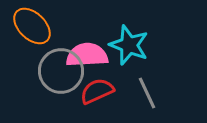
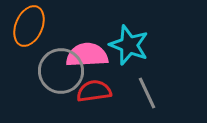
orange ellipse: moved 3 px left; rotated 69 degrees clockwise
red semicircle: moved 3 px left; rotated 16 degrees clockwise
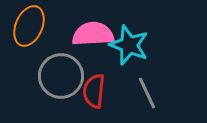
pink semicircle: moved 6 px right, 21 px up
gray circle: moved 5 px down
red semicircle: rotated 76 degrees counterclockwise
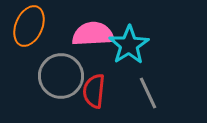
cyan star: rotated 18 degrees clockwise
gray line: moved 1 px right
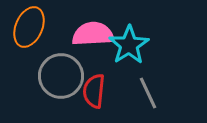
orange ellipse: moved 1 px down
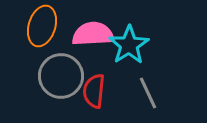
orange ellipse: moved 13 px right, 1 px up; rotated 6 degrees counterclockwise
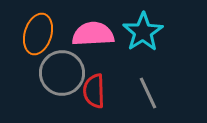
orange ellipse: moved 4 px left, 8 px down
cyan star: moved 14 px right, 13 px up
gray circle: moved 1 px right, 3 px up
red semicircle: rotated 8 degrees counterclockwise
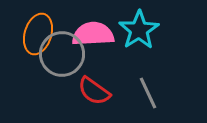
cyan star: moved 4 px left, 2 px up
gray circle: moved 19 px up
red semicircle: rotated 52 degrees counterclockwise
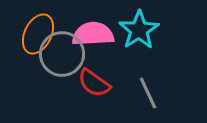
orange ellipse: rotated 9 degrees clockwise
red semicircle: moved 8 px up
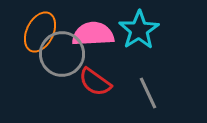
orange ellipse: moved 2 px right, 2 px up
red semicircle: moved 1 px right, 1 px up
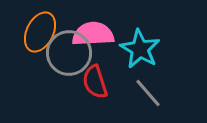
cyan star: moved 1 px right, 19 px down; rotated 9 degrees counterclockwise
gray circle: moved 7 px right, 1 px up
red semicircle: rotated 36 degrees clockwise
gray line: rotated 16 degrees counterclockwise
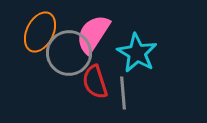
pink semicircle: rotated 54 degrees counterclockwise
cyan star: moved 3 px left, 4 px down
gray line: moved 25 px left; rotated 36 degrees clockwise
